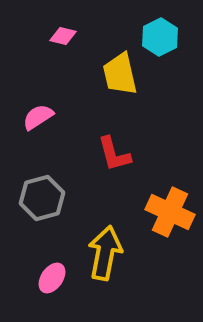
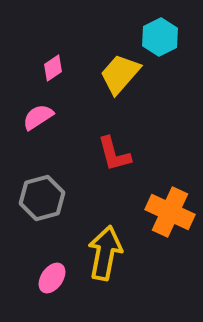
pink diamond: moved 10 px left, 32 px down; rotated 48 degrees counterclockwise
yellow trapezoid: rotated 54 degrees clockwise
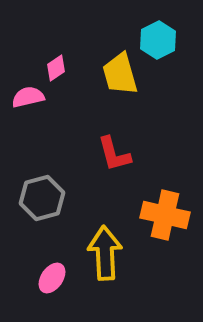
cyan hexagon: moved 2 px left, 3 px down
pink diamond: moved 3 px right
yellow trapezoid: rotated 57 degrees counterclockwise
pink semicircle: moved 10 px left, 20 px up; rotated 20 degrees clockwise
orange cross: moved 5 px left, 3 px down; rotated 12 degrees counterclockwise
yellow arrow: rotated 14 degrees counterclockwise
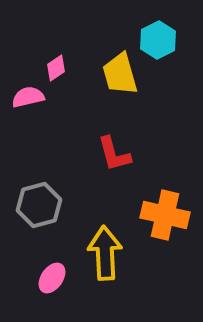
gray hexagon: moved 3 px left, 7 px down
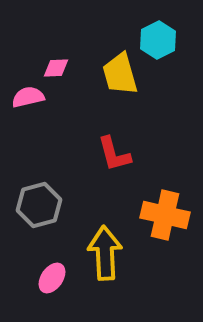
pink diamond: rotated 32 degrees clockwise
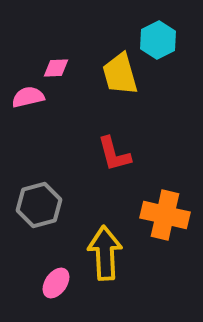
pink ellipse: moved 4 px right, 5 px down
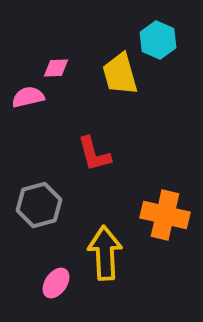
cyan hexagon: rotated 9 degrees counterclockwise
red L-shape: moved 20 px left
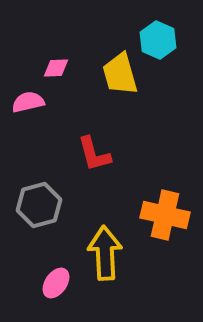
pink semicircle: moved 5 px down
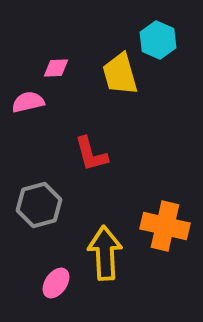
red L-shape: moved 3 px left
orange cross: moved 11 px down
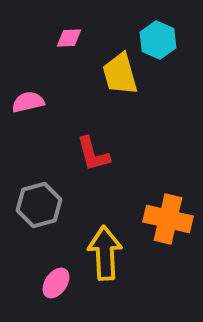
pink diamond: moved 13 px right, 30 px up
red L-shape: moved 2 px right
orange cross: moved 3 px right, 7 px up
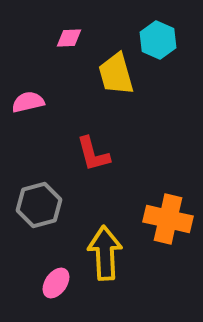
yellow trapezoid: moved 4 px left
